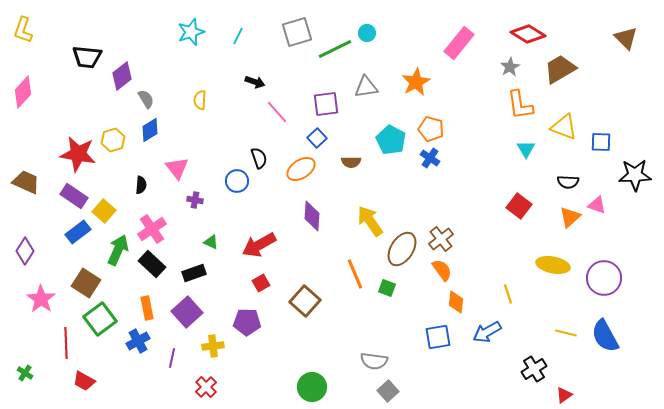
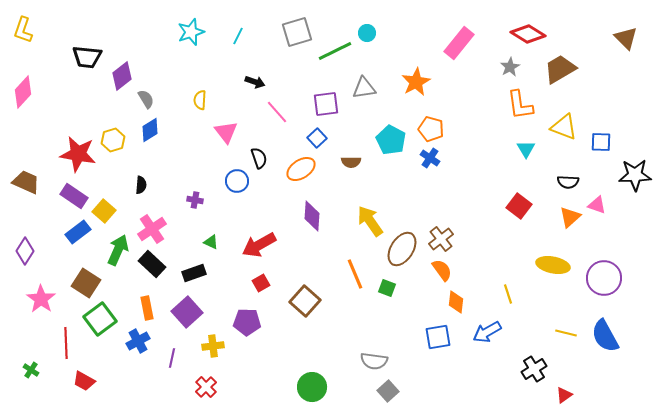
green line at (335, 49): moved 2 px down
gray triangle at (366, 87): moved 2 px left, 1 px down
pink triangle at (177, 168): moved 49 px right, 36 px up
green cross at (25, 373): moved 6 px right, 3 px up
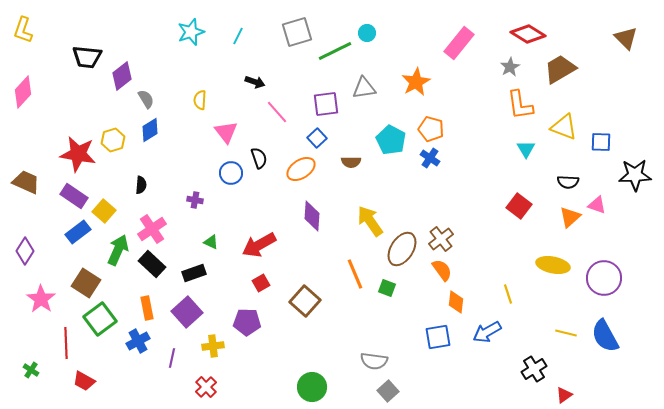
blue circle at (237, 181): moved 6 px left, 8 px up
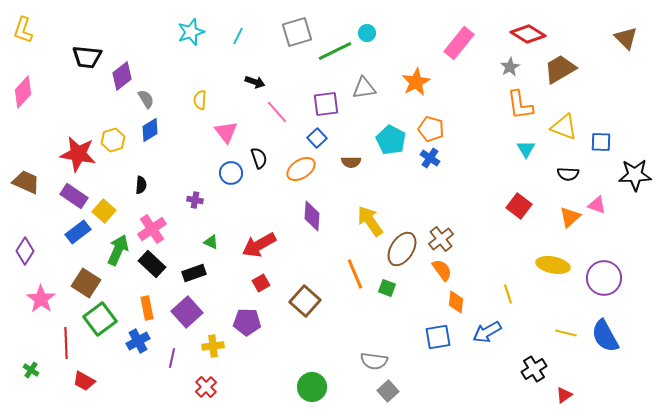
black semicircle at (568, 182): moved 8 px up
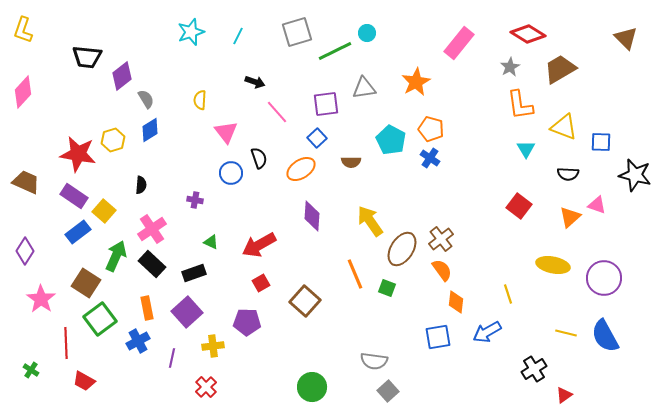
black star at (635, 175): rotated 16 degrees clockwise
green arrow at (118, 250): moved 2 px left, 6 px down
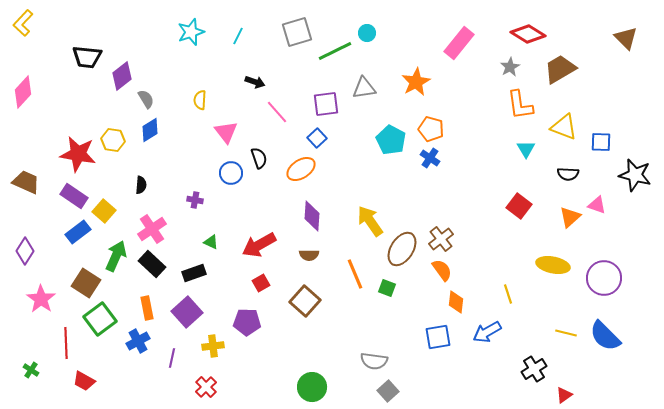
yellow L-shape at (23, 30): moved 7 px up; rotated 24 degrees clockwise
yellow hexagon at (113, 140): rotated 25 degrees clockwise
brown semicircle at (351, 162): moved 42 px left, 93 px down
blue semicircle at (605, 336): rotated 16 degrees counterclockwise
